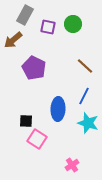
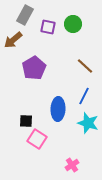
purple pentagon: rotated 15 degrees clockwise
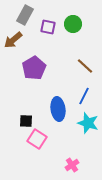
blue ellipse: rotated 10 degrees counterclockwise
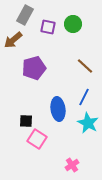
purple pentagon: rotated 15 degrees clockwise
blue line: moved 1 px down
cyan star: rotated 10 degrees clockwise
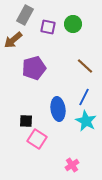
cyan star: moved 2 px left, 2 px up
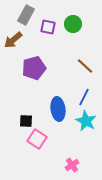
gray rectangle: moved 1 px right
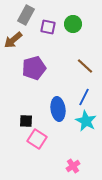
pink cross: moved 1 px right, 1 px down
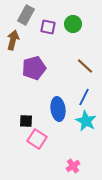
brown arrow: rotated 144 degrees clockwise
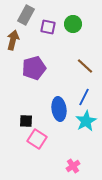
blue ellipse: moved 1 px right
cyan star: rotated 15 degrees clockwise
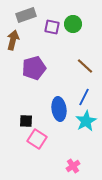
gray rectangle: rotated 42 degrees clockwise
purple square: moved 4 px right
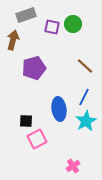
pink square: rotated 30 degrees clockwise
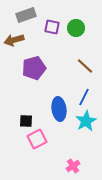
green circle: moved 3 px right, 4 px down
brown arrow: moved 1 px right; rotated 120 degrees counterclockwise
